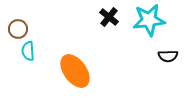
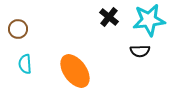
cyan semicircle: moved 3 px left, 13 px down
black semicircle: moved 28 px left, 5 px up
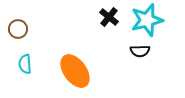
cyan star: moved 2 px left; rotated 8 degrees counterclockwise
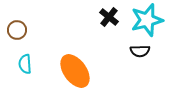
brown circle: moved 1 px left, 1 px down
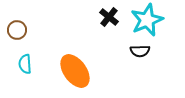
cyan star: rotated 8 degrees counterclockwise
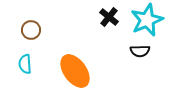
brown circle: moved 14 px right
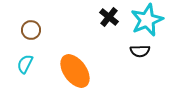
cyan semicircle: rotated 30 degrees clockwise
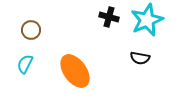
black cross: rotated 24 degrees counterclockwise
black semicircle: moved 7 px down; rotated 12 degrees clockwise
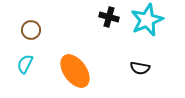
black semicircle: moved 10 px down
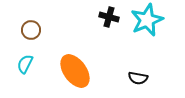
black semicircle: moved 2 px left, 10 px down
